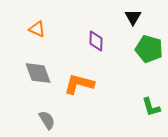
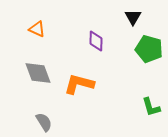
gray semicircle: moved 3 px left, 2 px down
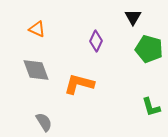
purple diamond: rotated 25 degrees clockwise
gray diamond: moved 2 px left, 3 px up
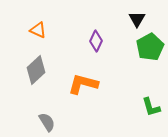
black triangle: moved 4 px right, 2 px down
orange triangle: moved 1 px right, 1 px down
green pentagon: moved 1 px right, 2 px up; rotated 28 degrees clockwise
gray diamond: rotated 68 degrees clockwise
orange L-shape: moved 4 px right
gray semicircle: moved 3 px right
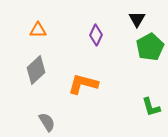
orange triangle: rotated 24 degrees counterclockwise
purple diamond: moved 6 px up
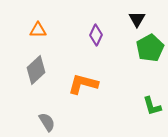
green pentagon: moved 1 px down
green L-shape: moved 1 px right, 1 px up
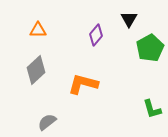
black triangle: moved 8 px left
purple diamond: rotated 15 degrees clockwise
green L-shape: moved 3 px down
gray semicircle: rotated 96 degrees counterclockwise
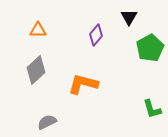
black triangle: moved 2 px up
gray semicircle: rotated 12 degrees clockwise
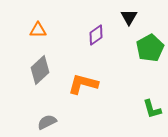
purple diamond: rotated 15 degrees clockwise
gray diamond: moved 4 px right
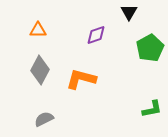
black triangle: moved 5 px up
purple diamond: rotated 15 degrees clockwise
gray diamond: rotated 20 degrees counterclockwise
orange L-shape: moved 2 px left, 5 px up
green L-shape: rotated 85 degrees counterclockwise
gray semicircle: moved 3 px left, 3 px up
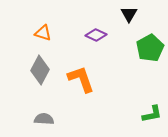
black triangle: moved 2 px down
orange triangle: moved 5 px right, 3 px down; rotated 18 degrees clockwise
purple diamond: rotated 45 degrees clockwise
orange L-shape: rotated 56 degrees clockwise
green L-shape: moved 5 px down
gray semicircle: rotated 30 degrees clockwise
